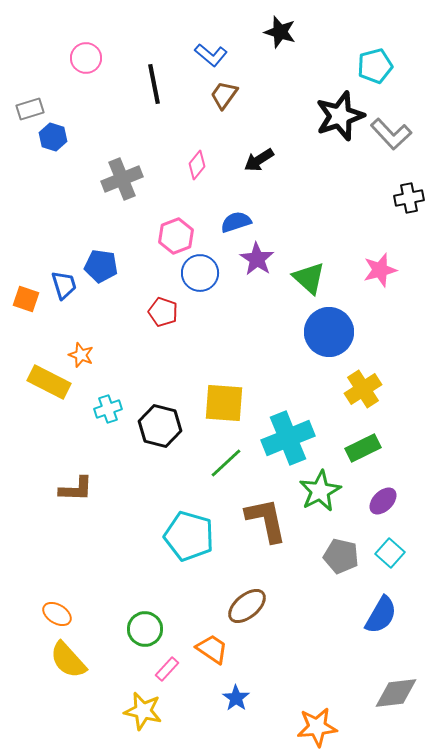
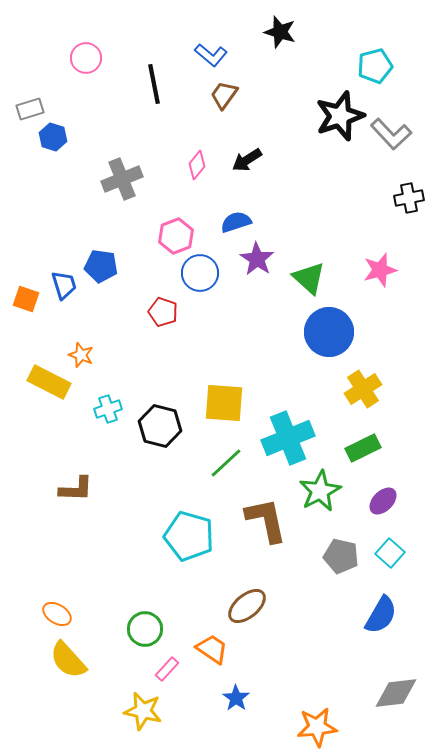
black arrow at (259, 160): moved 12 px left
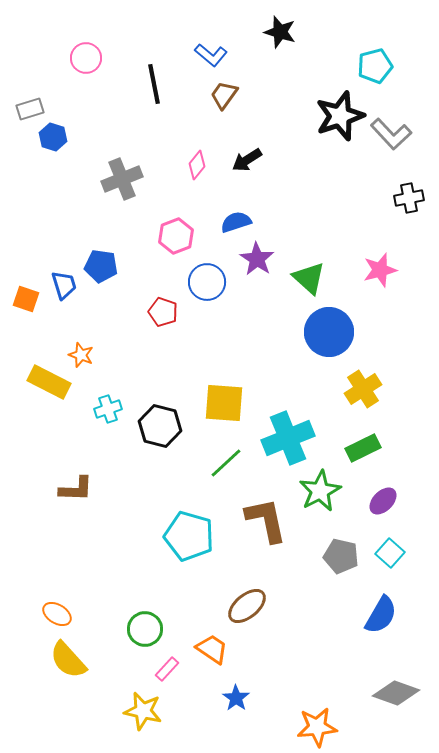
blue circle at (200, 273): moved 7 px right, 9 px down
gray diamond at (396, 693): rotated 27 degrees clockwise
